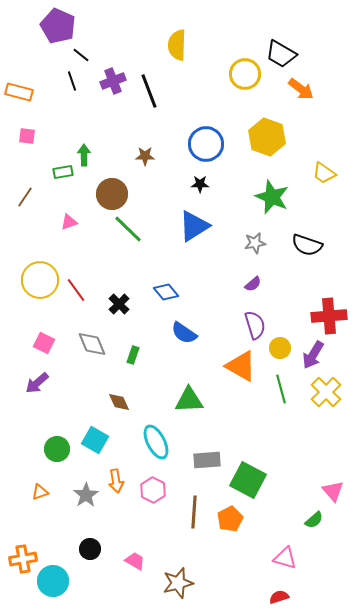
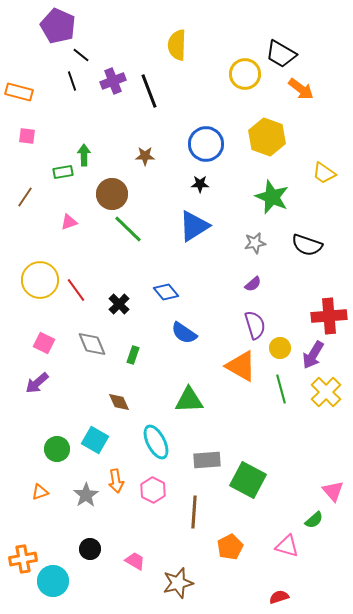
orange pentagon at (230, 519): moved 28 px down
pink triangle at (285, 558): moved 2 px right, 12 px up
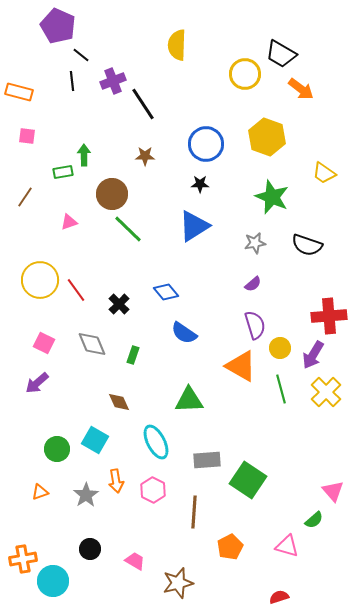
black line at (72, 81): rotated 12 degrees clockwise
black line at (149, 91): moved 6 px left, 13 px down; rotated 12 degrees counterclockwise
green square at (248, 480): rotated 6 degrees clockwise
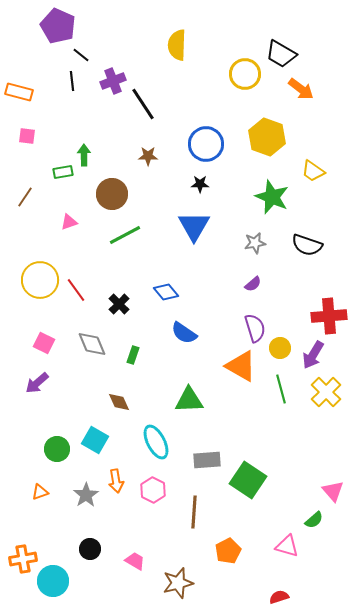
brown star at (145, 156): moved 3 px right
yellow trapezoid at (324, 173): moved 11 px left, 2 px up
blue triangle at (194, 226): rotated 28 degrees counterclockwise
green line at (128, 229): moved 3 px left, 6 px down; rotated 72 degrees counterclockwise
purple semicircle at (255, 325): moved 3 px down
orange pentagon at (230, 547): moved 2 px left, 4 px down
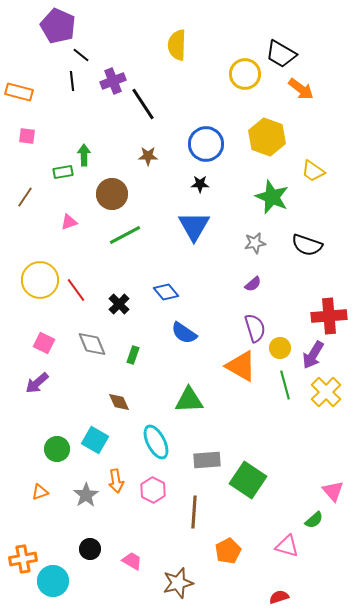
green line at (281, 389): moved 4 px right, 4 px up
pink trapezoid at (135, 561): moved 3 px left
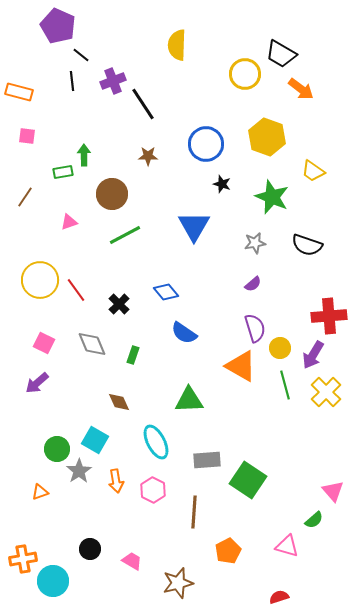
black star at (200, 184): moved 22 px right; rotated 18 degrees clockwise
gray star at (86, 495): moved 7 px left, 24 px up
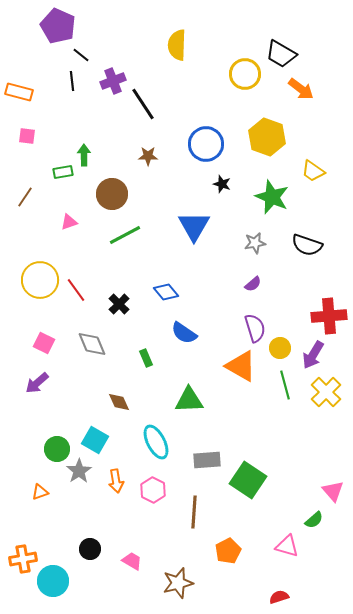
green rectangle at (133, 355): moved 13 px right, 3 px down; rotated 42 degrees counterclockwise
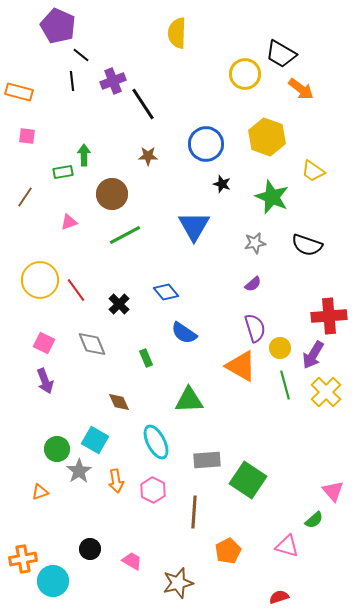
yellow semicircle at (177, 45): moved 12 px up
purple arrow at (37, 383): moved 8 px right, 2 px up; rotated 70 degrees counterclockwise
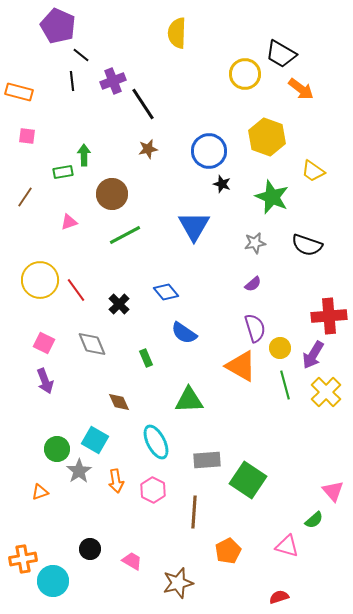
blue circle at (206, 144): moved 3 px right, 7 px down
brown star at (148, 156): moved 7 px up; rotated 12 degrees counterclockwise
